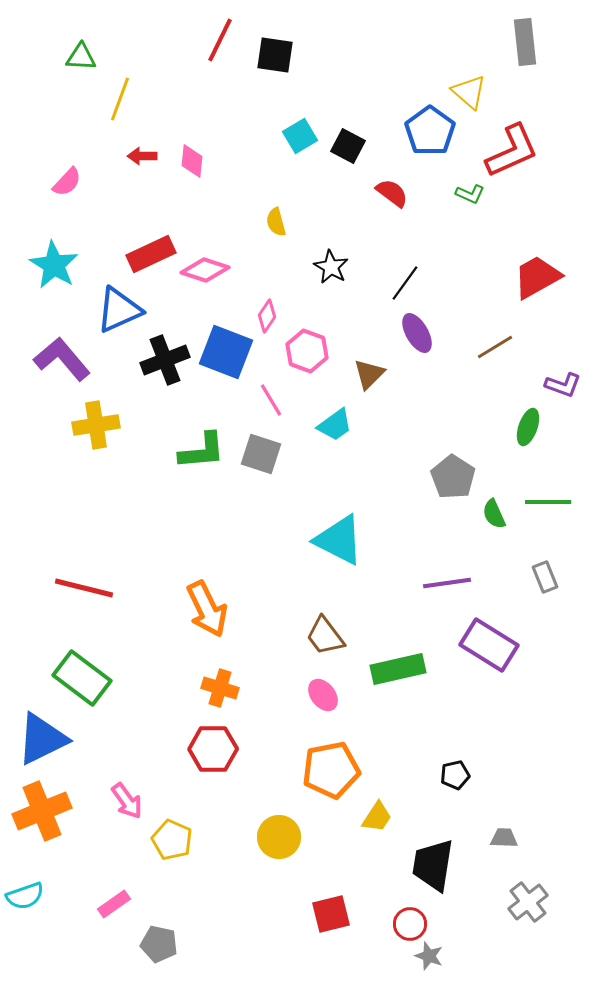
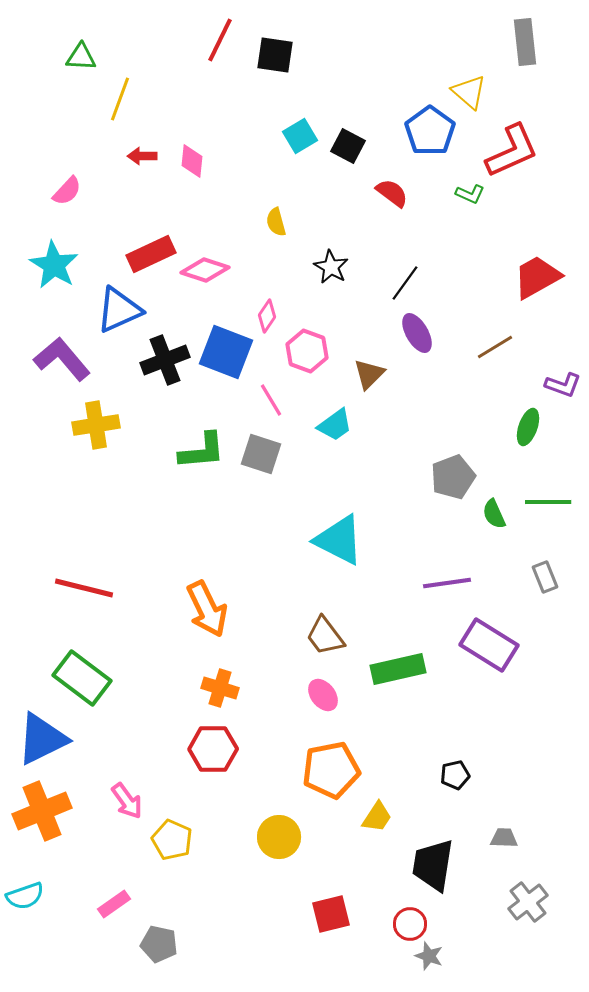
pink semicircle at (67, 182): moved 9 px down
gray pentagon at (453, 477): rotated 18 degrees clockwise
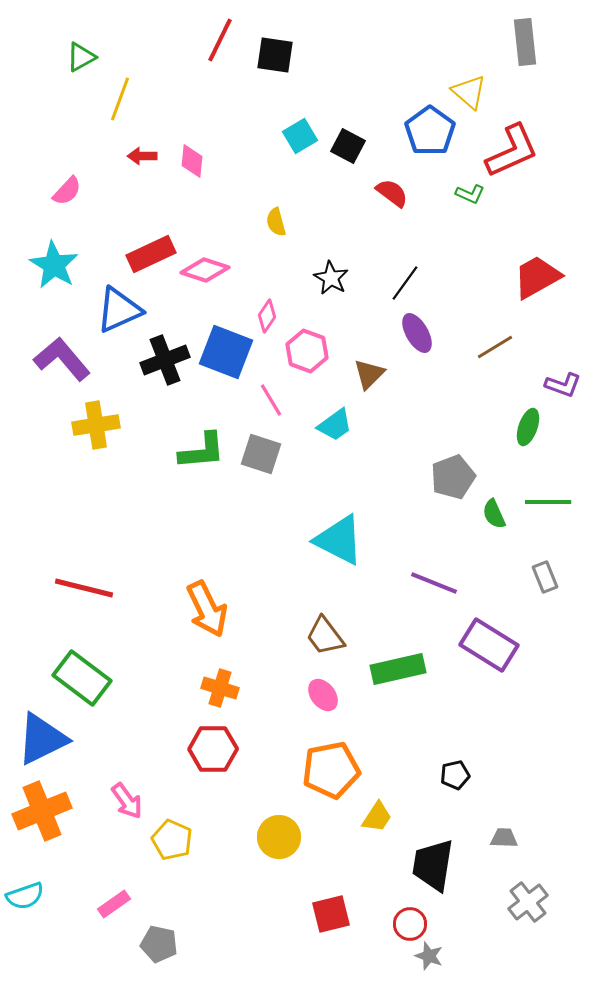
green triangle at (81, 57): rotated 32 degrees counterclockwise
black star at (331, 267): moved 11 px down
purple line at (447, 583): moved 13 px left; rotated 30 degrees clockwise
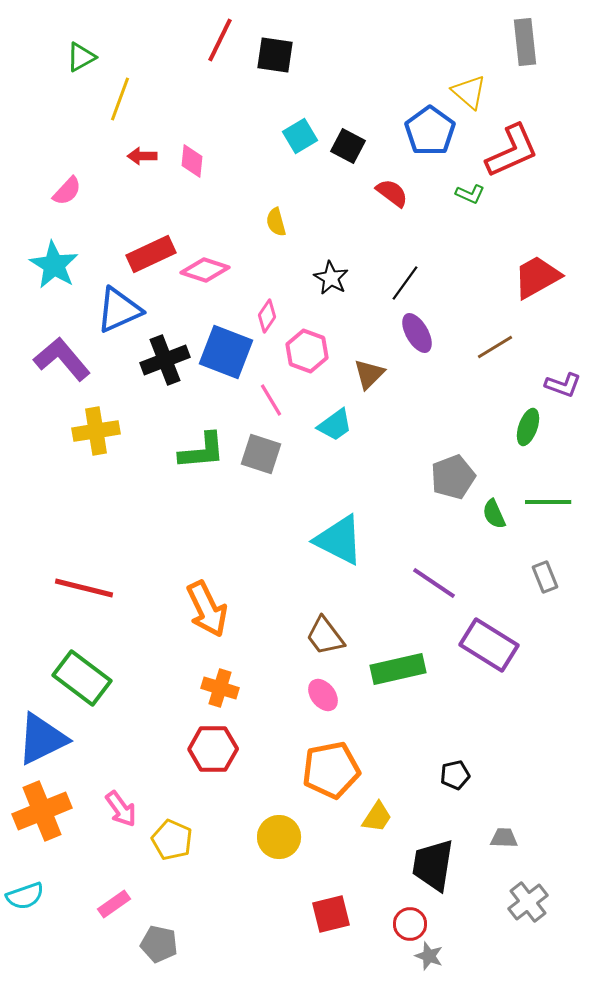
yellow cross at (96, 425): moved 6 px down
purple line at (434, 583): rotated 12 degrees clockwise
pink arrow at (127, 801): moved 6 px left, 8 px down
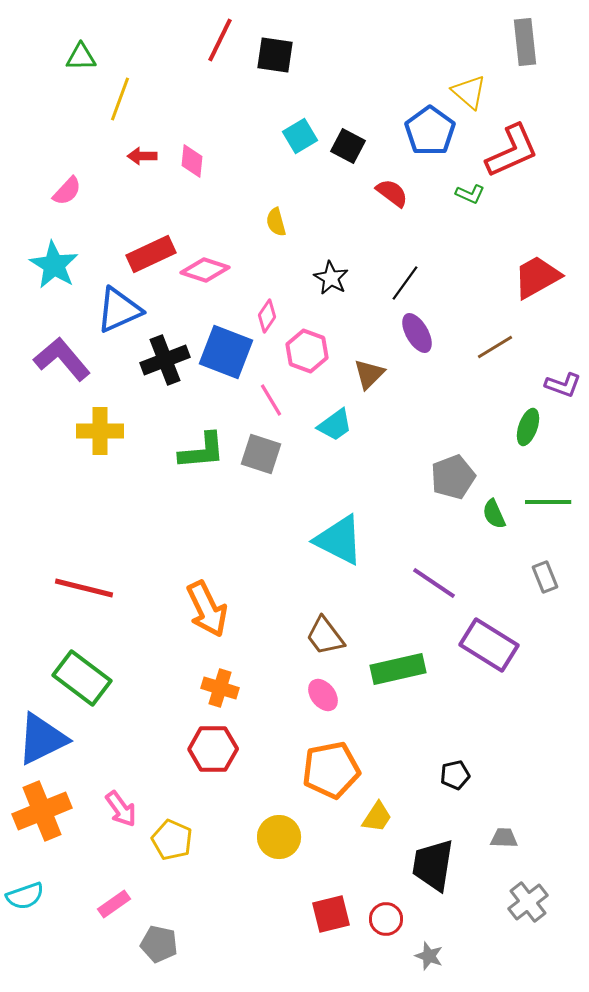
green triangle at (81, 57): rotated 28 degrees clockwise
yellow cross at (96, 431): moved 4 px right; rotated 9 degrees clockwise
red circle at (410, 924): moved 24 px left, 5 px up
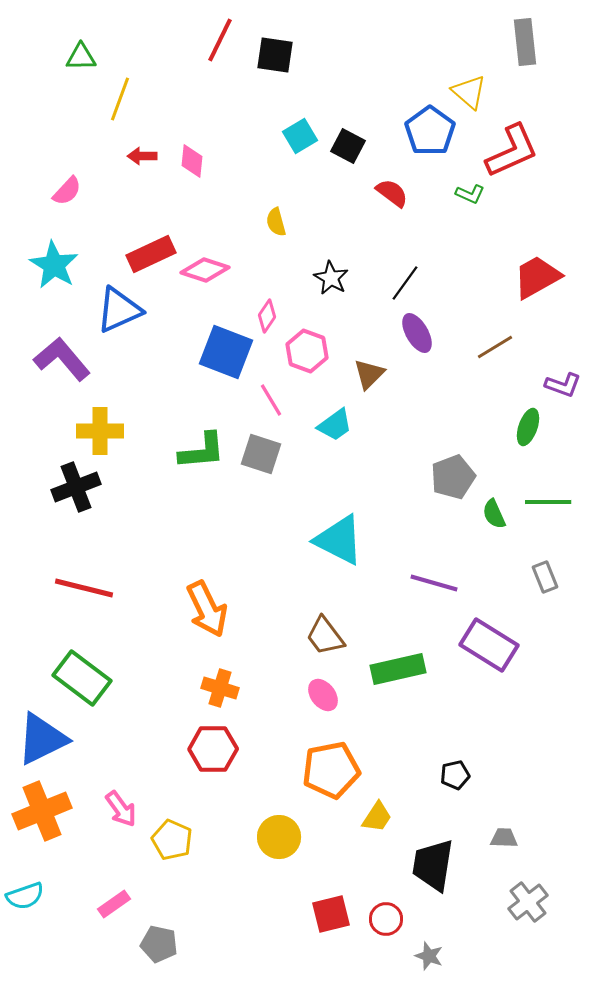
black cross at (165, 360): moved 89 px left, 127 px down
purple line at (434, 583): rotated 18 degrees counterclockwise
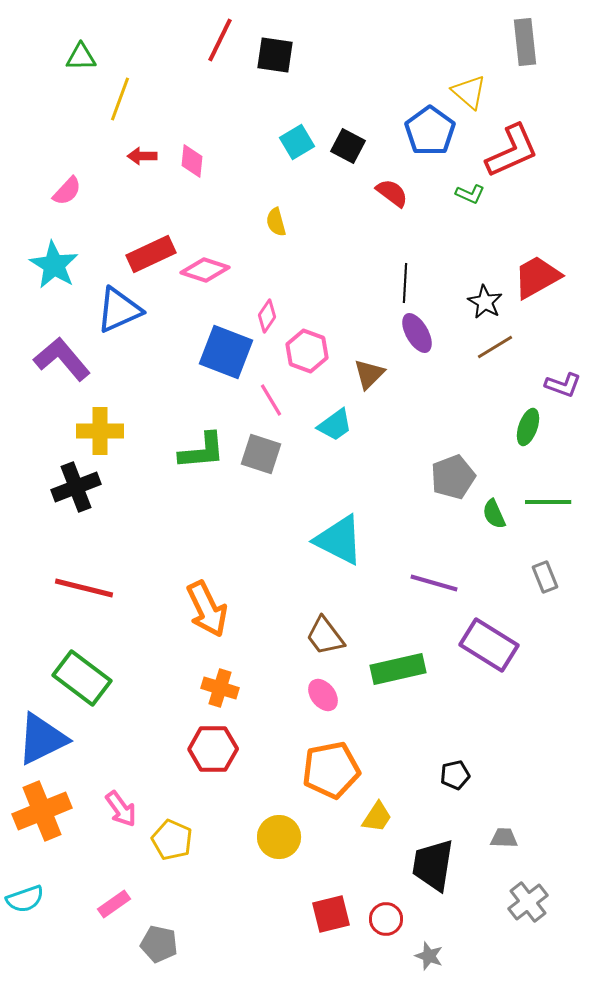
cyan square at (300, 136): moved 3 px left, 6 px down
black star at (331, 278): moved 154 px right, 24 px down
black line at (405, 283): rotated 33 degrees counterclockwise
cyan semicircle at (25, 896): moved 3 px down
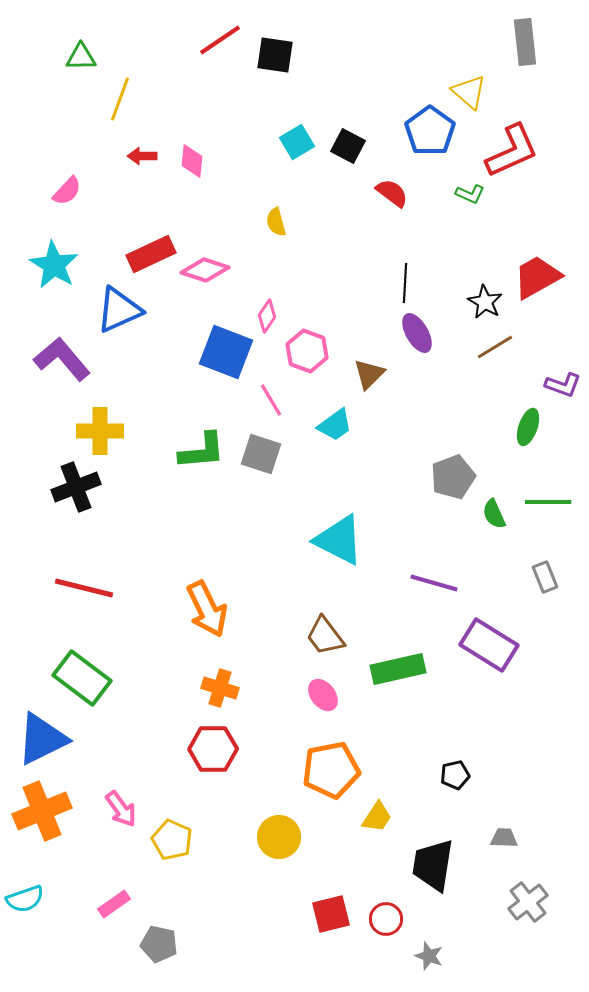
red line at (220, 40): rotated 30 degrees clockwise
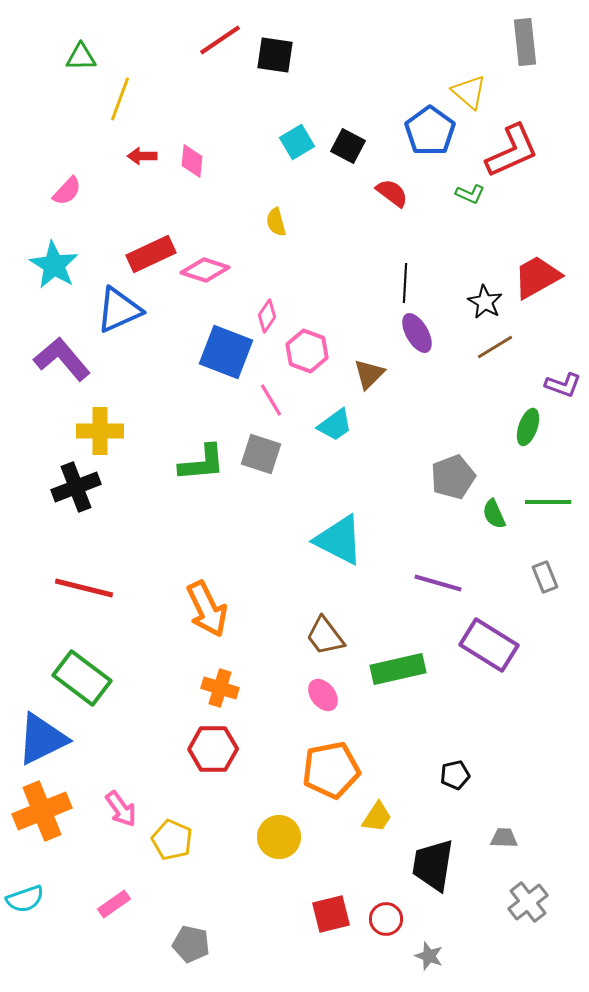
green L-shape at (202, 451): moved 12 px down
purple line at (434, 583): moved 4 px right
gray pentagon at (159, 944): moved 32 px right
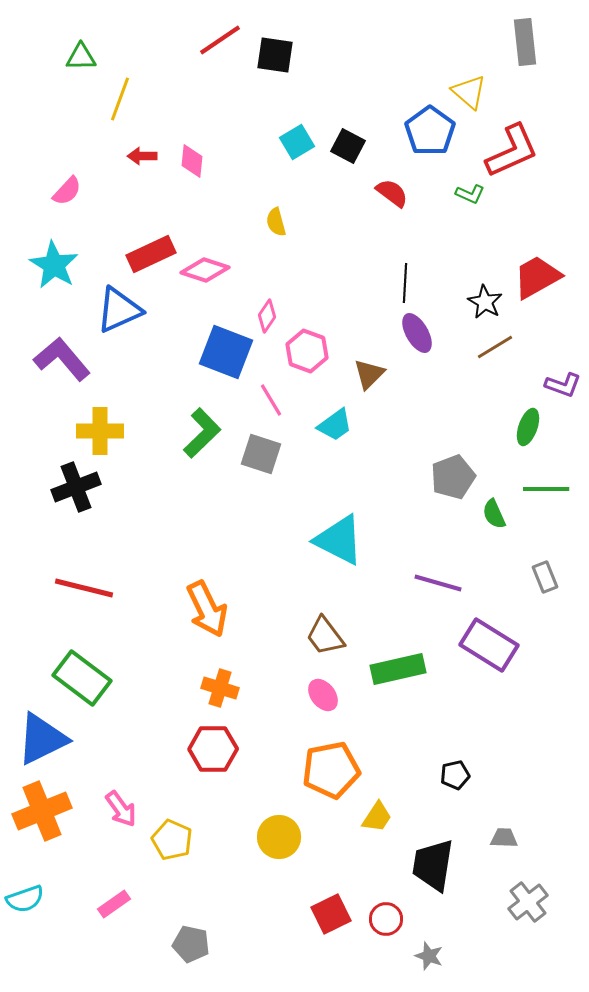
green L-shape at (202, 463): moved 30 px up; rotated 39 degrees counterclockwise
green line at (548, 502): moved 2 px left, 13 px up
red square at (331, 914): rotated 12 degrees counterclockwise
